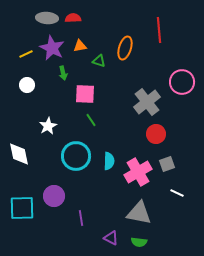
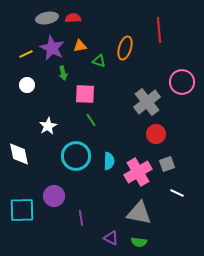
gray ellipse: rotated 15 degrees counterclockwise
cyan square: moved 2 px down
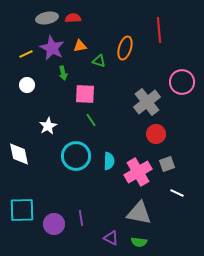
purple circle: moved 28 px down
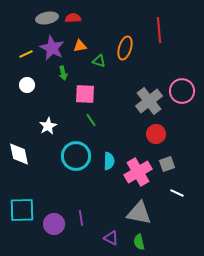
pink circle: moved 9 px down
gray cross: moved 2 px right, 1 px up
green semicircle: rotated 70 degrees clockwise
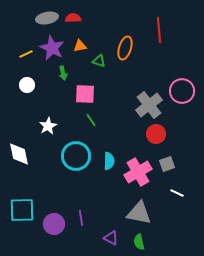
gray cross: moved 4 px down
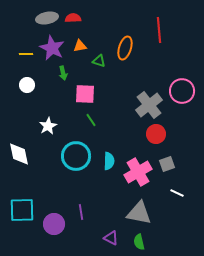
yellow line: rotated 24 degrees clockwise
purple line: moved 6 px up
